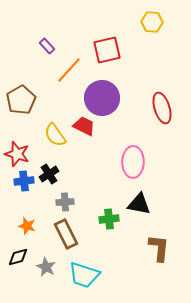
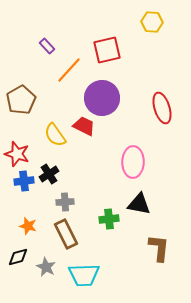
orange star: moved 1 px right
cyan trapezoid: rotated 20 degrees counterclockwise
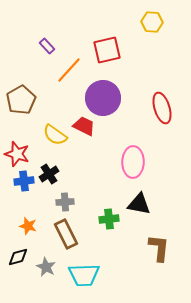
purple circle: moved 1 px right
yellow semicircle: rotated 20 degrees counterclockwise
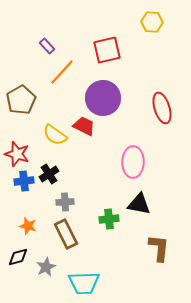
orange line: moved 7 px left, 2 px down
gray star: rotated 18 degrees clockwise
cyan trapezoid: moved 8 px down
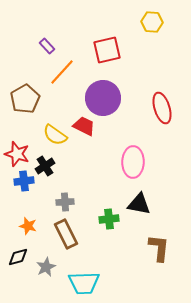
brown pentagon: moved 4 px right, 1 px up
black cross: moved 4 px left, 8 px up
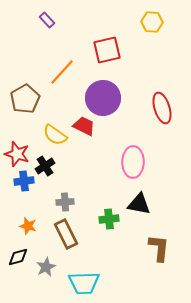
purple rectangle: moved 26 px up
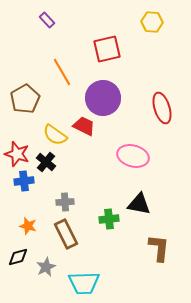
red square: moved 1 px up
orange line: rotated 72 degrees counterclockwise
pink ellipse: moved 6 px up; rotated 76 degrees counterclockwise
black cross: moved 1 px right, 4 px up; rotated 18 degrees counterclockwise
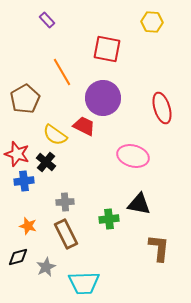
red square: rotated 24 degrees clockwise
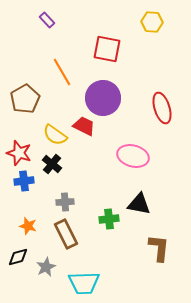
red star: moved 2 px right, 1 px up
black cross: moved 6 px right, 2 px down
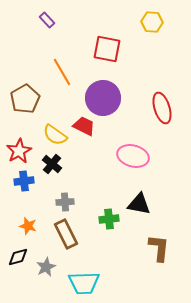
red star: moved 2 px up; rotated 25 degrees clockwise
